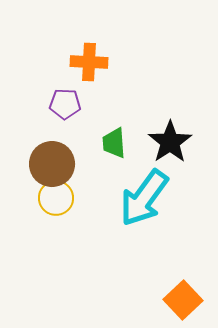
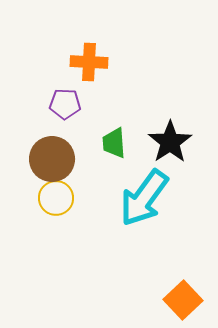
brown circle: moved 5 px up
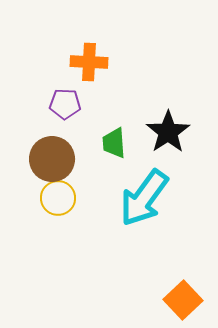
black star: moved 2 px left, 10 px up
yellow circle: moved 2 px right
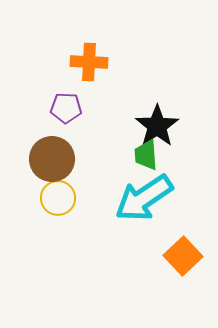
purple pentagon: moved 1 px right, 4 px down
black star: moved 11 px left, 6 px up
green trapezoid: moved 32 px right, 12 px down
cyan arrow: rotated 20 degrees clockwise
orange square: moved 44 px up
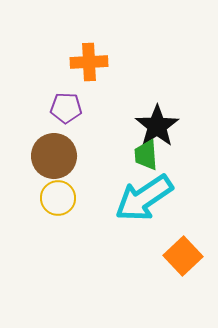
orange cross: rotated 6 degrees counterclockwise
brown circle: moved 2 px right, 3 px up
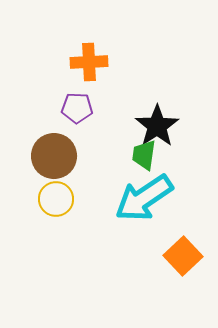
purple pentagon: moved 11 px right
green trapezoid: moved 2 px left; rotated 12 degrees clockwise
yellow circle: moved 2 px left, 1 px down
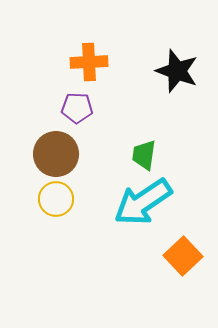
black star: moved 20 px right, 55 px up; rotated 18 degrees counterclockwise
brown circle: moved 2 px right, 2 px up
cyan arrow: moved 1 px left, 4 px down
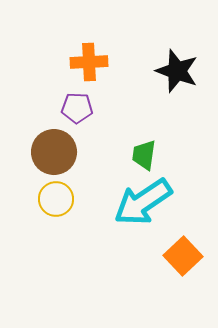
brown circle: moved 2 px left, 2 px up
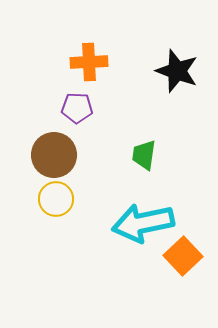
brown circle: moved 3 px down
cyan arrow: moved 21 px down; rotated 22 degrees clockwise
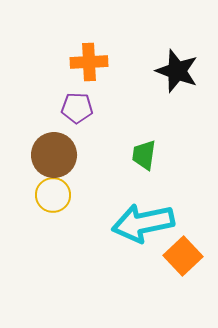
yellow circle: moved 3 px left, 4 px up
